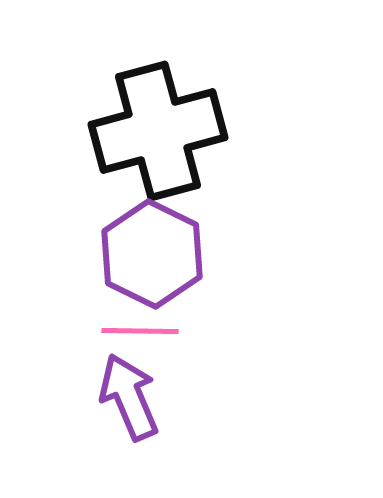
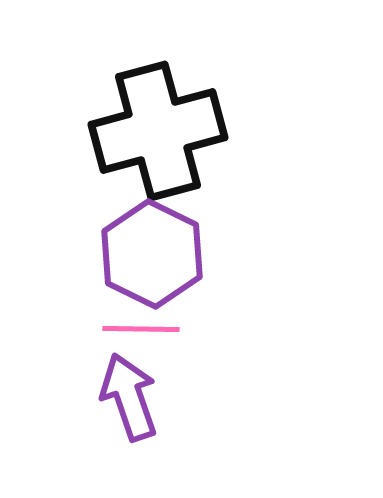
pink line: moved 1 px right, 2 px up
purple arrow: rotated 4 degrees clockwise
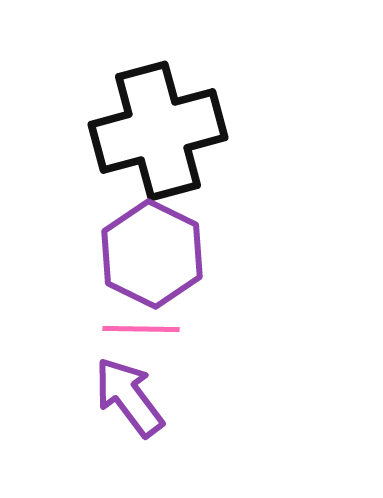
purple arrow: rotated 18 degrees counterclockwise
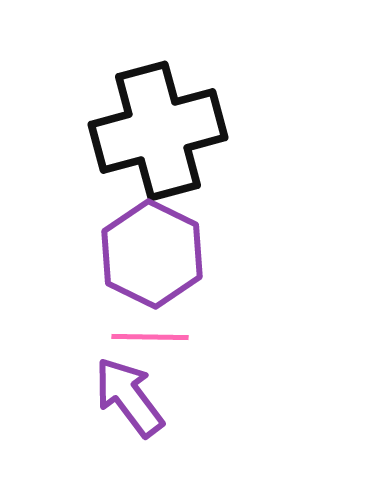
pink line: moved 9 px right, 8 px down
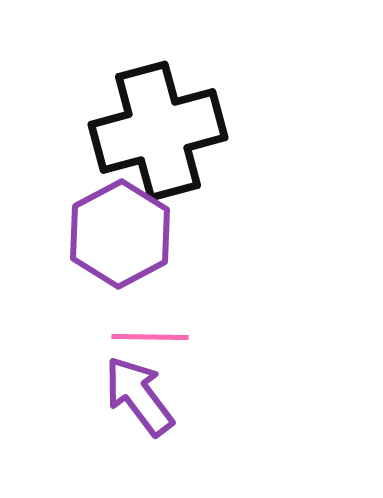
purple hexagon: moved 32 px left, 20 px up; rotated 6 degrees clockwise
purple arrow: moved 10 px right, 1 px up
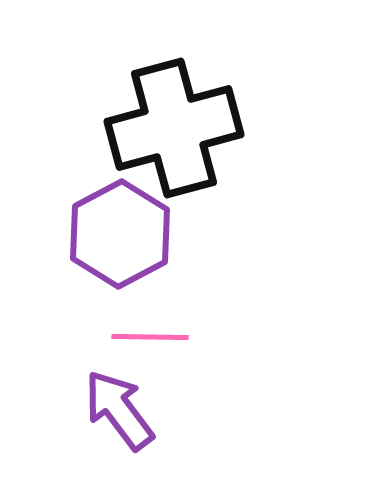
black cross: moved 16 px right, 3 px up
purple arrow: moved 20 px left, 14 px down
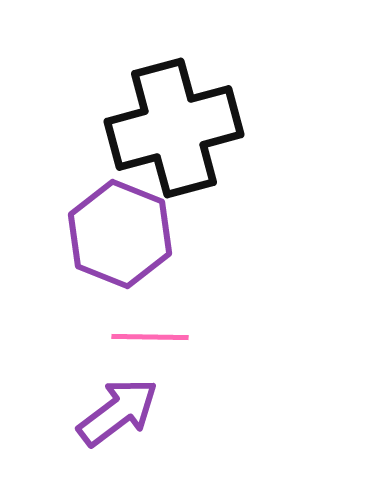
purple hexagon: rotated 10 degrees counterclockwise
purple arrow: moved 1 px left, 2 px down; rotated 90 degrees clockwise
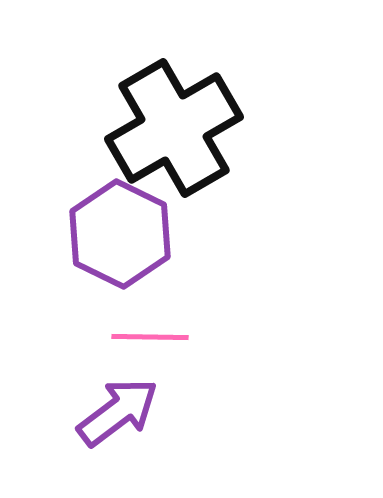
black cross: rotated 15 degrees counterclockwise
purple hexagon: rotated 4 degrees clockwise
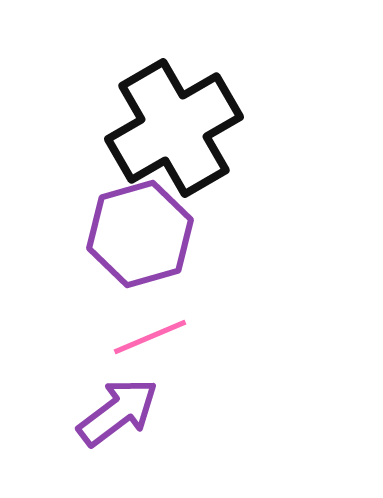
purple hexagon: moved 20 px right; rotated 18 degrees clockwise
pink line: rotated 24 degrees counterclockwise
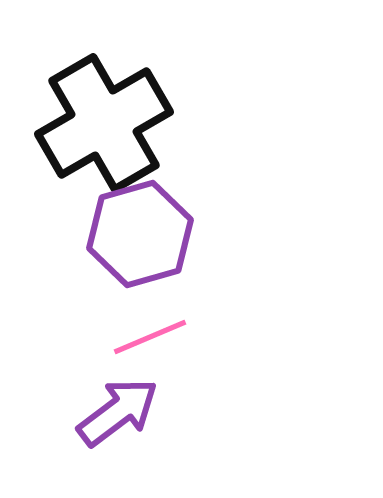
black cross: moved 70 px left, 5 px up
